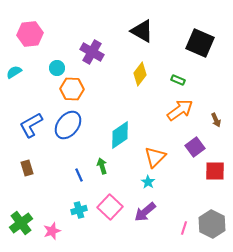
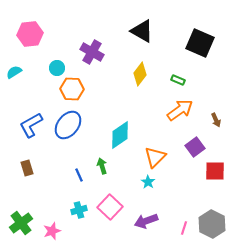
purple arrow: moved 1 px right, 9 px down; rotated 20 degrees clockwise
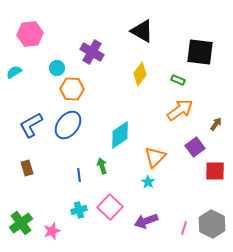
black square: moved 9 px down; rotated 16 degrees counterclockwise
brown arrow: moved 4 px down; rotated 120 degrees counterclockwise
blue line: rotated 16 degrees clockwise
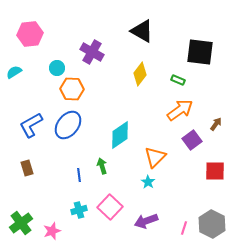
purple square: moved 3 px left, 7 px up
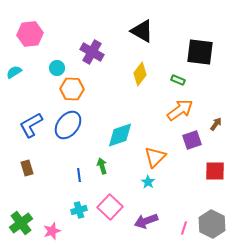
cyan diamond: rotated 16 degrees clockwise
purple square: rotated 18 degrees clockwise
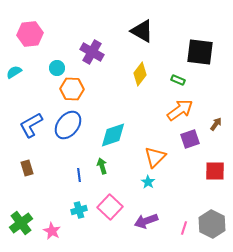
cyan diamond: moved 7 px left
purple square: moved 2 px left, 1 px up
pink star: rotated 24 degrees counterclockwise
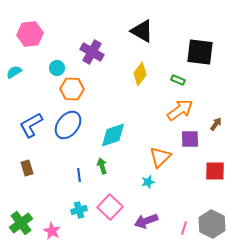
purple square: rotated 18 degrees clockwise
orange triangle: moved 5 px right
cyan star: rotated 24 degrees clockwise
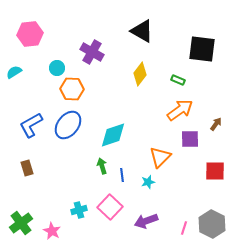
black square: moved 2 px right, 3 px up
blue line: moved 43 px right
